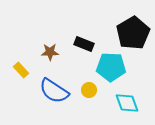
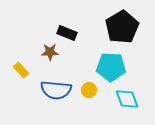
black pentagon: moved 11 px left, 6 px up
black rectangle: moved 17 px left, 11 px up
blue semicircle: moved 2 px right, 1 px up; rotated 28 degrees counterclockwise
cyan diamond: moved 4 px up
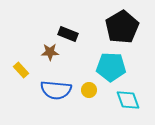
black rectangle: moved 1 px right, 1 px down
cyan diamond: moved 1 px right, 1 px down
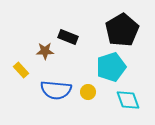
black pentagon: moved 3 px down
black rectangle: moved 3 px down
brown star: moved 5 px left, 1 px up
cyan pentagon: rotated 20 degrees counterclockwise
yellow circle: moved 1 px left, 2 px down
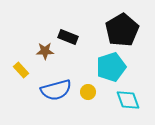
blue semicircle: rotated 20 degrees counterclockwise
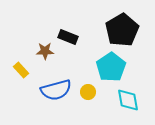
cyan pentagon: rotated 16 degrees counterclockwise
cyan diamond: rotated 10 degrees clockwise
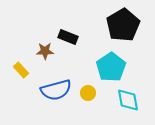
black pentagon: moved 1 px right, 5 px up
yellow circle: moved 1 px down
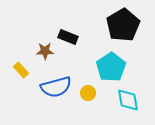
blue semicircle: moved 3 px up
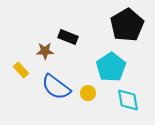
black pentagon: moved 4 px right
blue semicircle: rotated 52 degrees clockwise
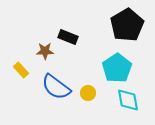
cyan pentagon: moved 6 px right, 1 px down
